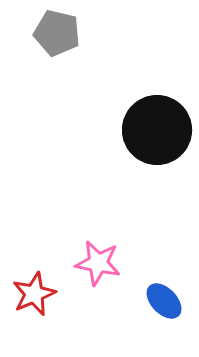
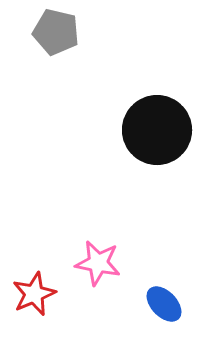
gray pentagon: moved 1 px left, 1 px up
blue ellipse: moved 3 px down
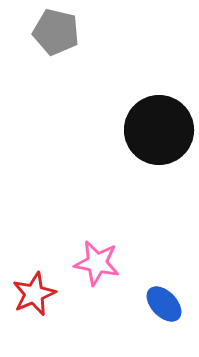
black circle: moved 2 px right
pink star: moved 1 px left
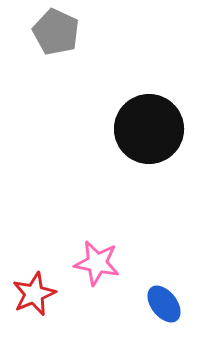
gray pentagon: rotated 12 degrees clockwise
black circle: moved 10 px left, 1 px up
blue ellipse: rotated 6 degrees clockwise
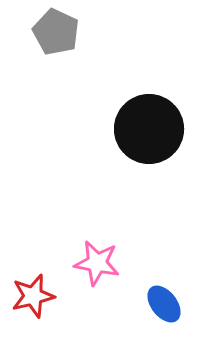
red star: moved 1 px left, 2 px down; rotated 9 degrees clockwise
